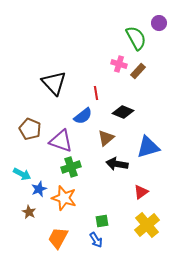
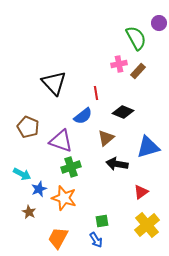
pink cross: rotated 28 degrees counterclockwise
brown pentagon: moved 2 px left, 2 px up
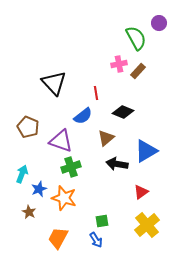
blue triangle: moved 2 px left, 4 px down; rotated 15 degrees counterclockwise
cyan arrow: rotated 96 degrees counterclockwise
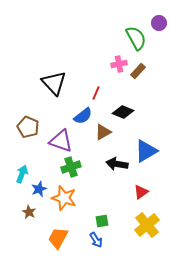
red line: rotated 32 degrees clockwise
brown triangle: moved 3 px left, 6 px up; rotated 12 degrees clockwise
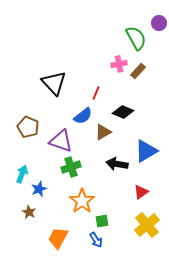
orange star: moved 18 px right, 3 px down; rotated 20 degrees clockwise
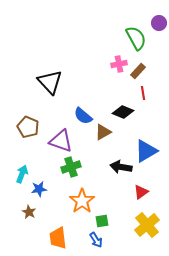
black triangle: moved 4 px left, 1 px up
red line: moved 47 px right; rotated 32 degrees counterclockwise
blue semicircle: rotated 78 degrees clockwise
black arrow: moved 4 px right, 3 px down
blue star: rotated 14 degrees clockwise
orange trapezoid: rotated 35 degrees counterclockwise
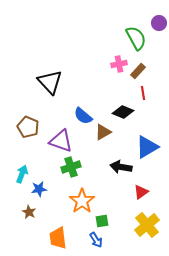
blue triangle: moved 1 px right, 4 px up
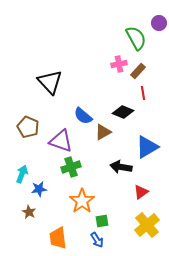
blue arrow: moved 1 px right
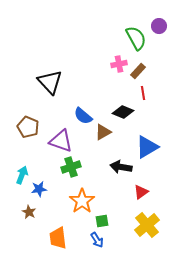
purple circle: moved 3 px down
cyan arrow: moved 1 px down
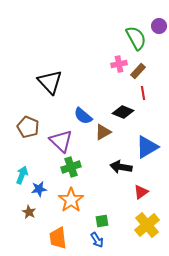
purple triangle: rotated 25 degrees clockwise
orange star: moved 11 px left, 1 px up
